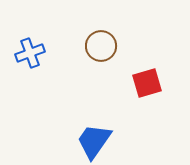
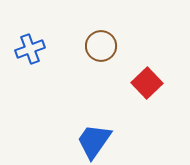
blue cross: moved 4 px up
red square: rotated 28 degrees counterclockwise
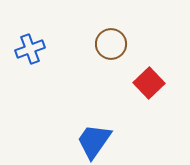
brown circle: moved 10 px right, 2 px up
red square: moved 2 px right
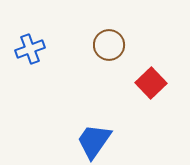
brown circle: moved 2 px left, 1 px down
red square: moved 2 px right
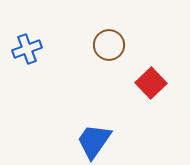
blue cross: moved 3 px left
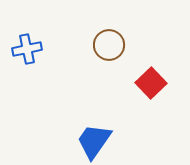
blue cross: rotated 8 degrees clockwise
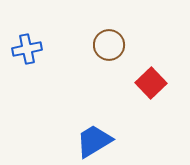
blue trapezoid: rotated 24 degrees clockwise
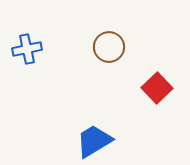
brown circle: moved 2 px down
red square: moved 6 px right, 5 px down
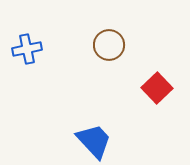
brown circle: moved 2 px up
blue trapezoid: rotated 78 degrees clockwise
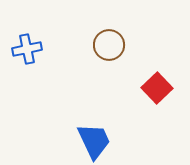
blue trapezoid: rotated 18 degrees clockwise
